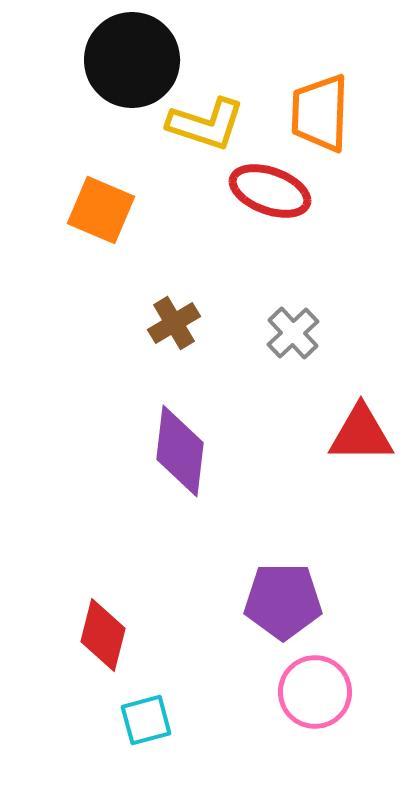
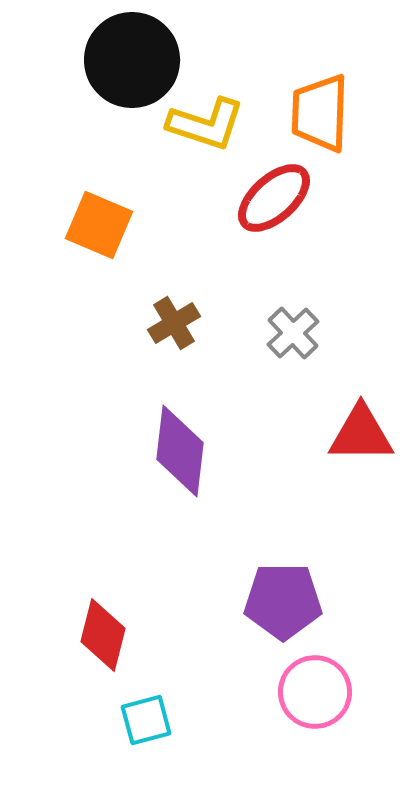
red ellipse: moved 4 px right, 7 px down; rotated 62 degrees counterclockwise
orange square: moved 2 px left, 15 px down
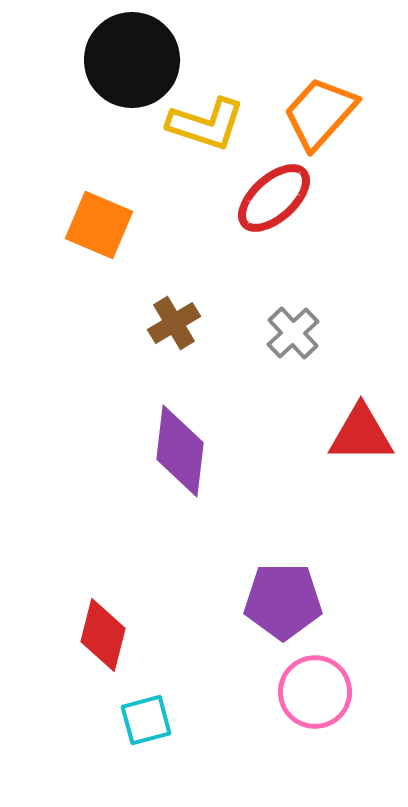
orange trapezoid: rotated 40 degrees clockwise
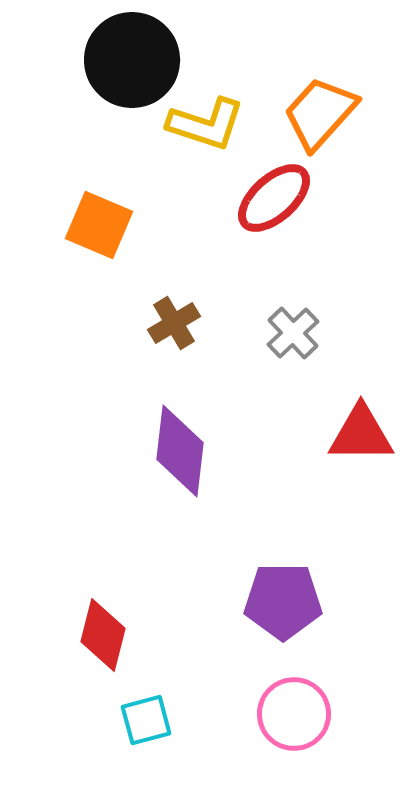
pink circle: moved 21 px left, 22 px down
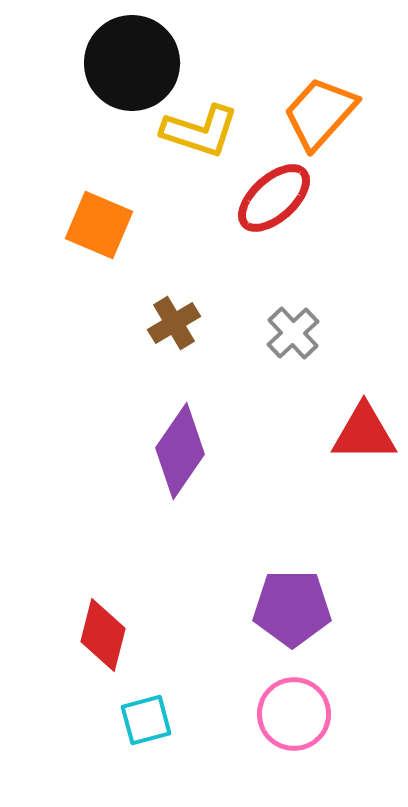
black circle: moved 3 px down
yellow L-shape: moved 6 px left, 7 px down
red triangle: moved 3 px right, 1 px up
purple diamond: rotated 28 degrees clockwise
purple pentagon: moved 9 px right, 7 px down
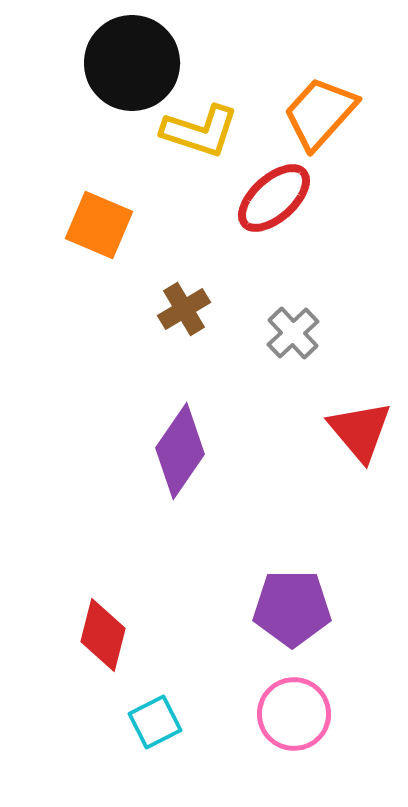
brown cross: moved 10 px right, 14 px up
red triangle: moved 4 px left, 2 px up; rotated 50 degrees clockwise
cyan square: moved 9 px right, 2 px down; rotated 12 degrees counterclockwise
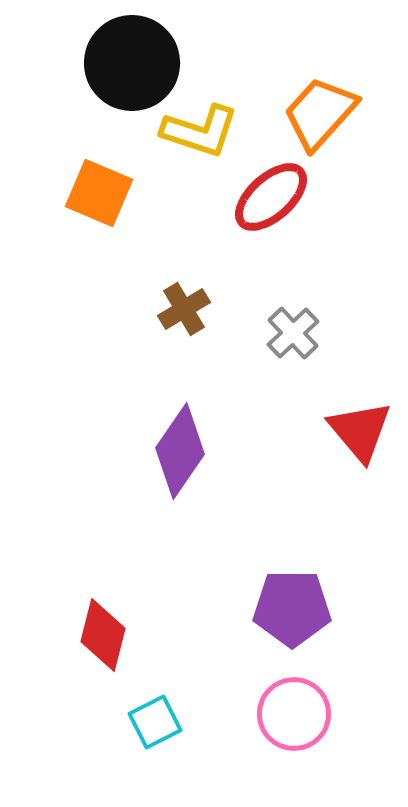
red ellipse: moved 3 px left, 1 px up
orange square: moved 32 px up
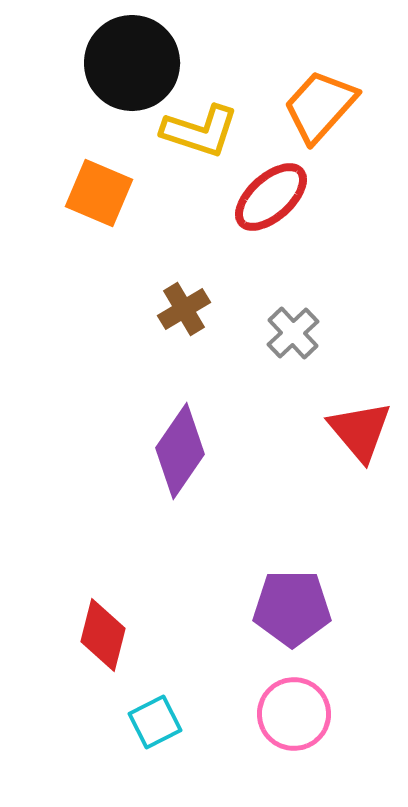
orange trapezoid: moved 7 px up
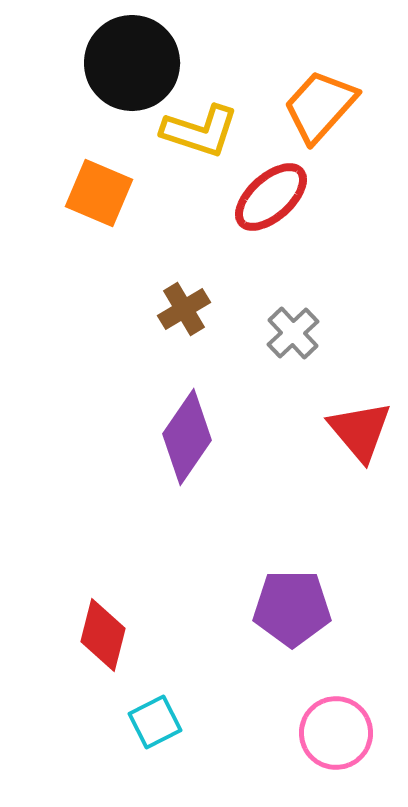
purple diamond: moved 7 px right, 14 px up
pink circle: moved 42 px right, 19 px down
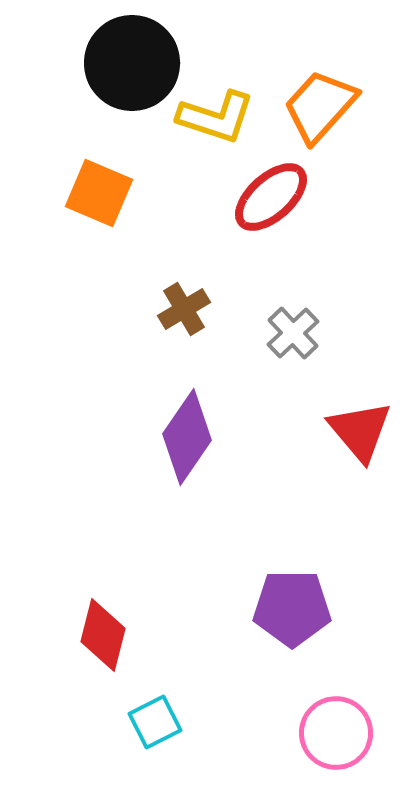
yellow L-shape: moved 16 px right, 14 px up
